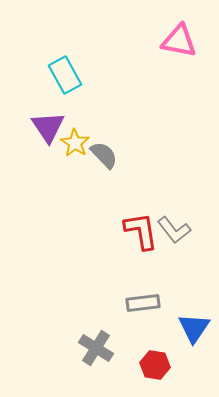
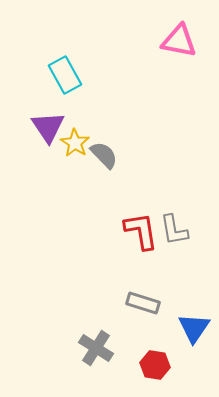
gray L-shape: rotated 28 degrees clockwise
gray rectangle: rotated 24 degrees clockwise
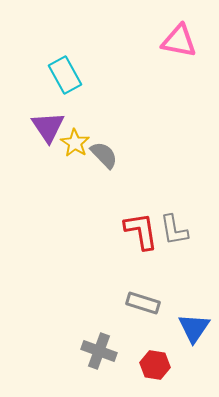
gray cross: moved 3 px right, 3 px down; rotated 12 degrees counterclockwise
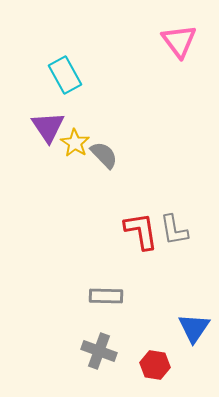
pink triangle: rotated 42 degrees clockwise
gray rectangle: moved 37 px left, 7 px up; rotated 16 degrees counterclockwise
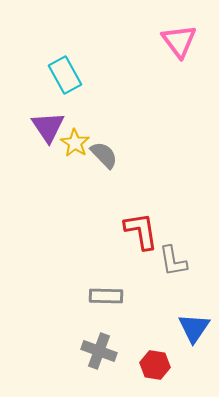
gray L-shape: moved 1 px left, 31 px down
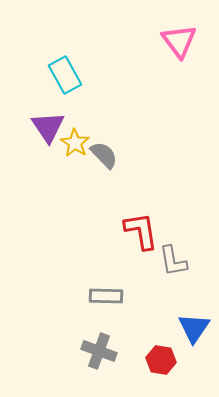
red hexagon: moved 6 px right, 5 px up
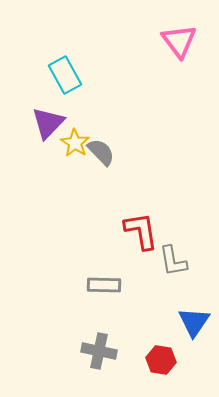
purple triangle: moved 4 px up; rotated 18 degrees clockwise
gray semicircle: moved 3 px left, 3 px up
gray rectangle: moved 2 px left, 11 px up
blue triangle: moved 6 px up
gray cross: rotated 8 degrees counterclockwise
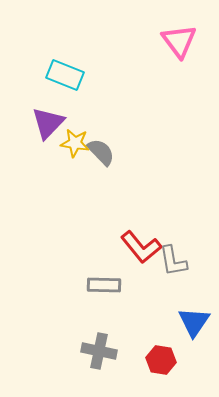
cyan rectangle: rotated 39 degrees counterclockwise
yellow star: rotated 24 degrees counterclockwise
red L-shape: moved 16 px down; rotated 150 degrees clockwise
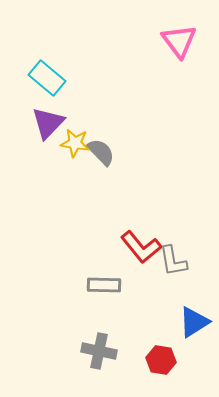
cyan rectangle: moved 18 px left, 3 px down; rotated 18 degrees clockwise
blue triangle: rotated 24 degrees clockwise
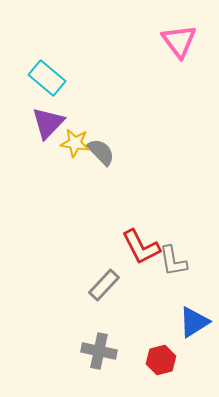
red L-shape: rotated 12 degrees clockwise
gray rectangle: rotated 48 degrees counterclockwise
red hexagon: rotated 24 degrees counterclockwise
